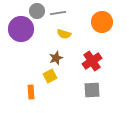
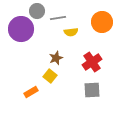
gray line: moved 5 px down
yellow semicircle: moved 7 px right, 2 px up; rotated 24 degrees counterclockwise
red cross: moved 1 px down
yellow square: rotated 24 degrees counterclockwise
orange rectangle: rotated 64 degrees clockwise
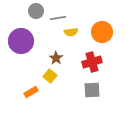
gray circle: moved 1 px left
orange circle: moved 10 px down
purple circle: moved 12 px down
brown star: rotated 16 degrees counterclockwise
red cross: rotated 18 degrees clockwise
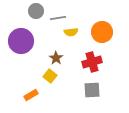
orange rectangle: moved 3 px down
